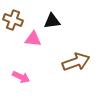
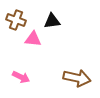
brown cross: moved 3 px right
brown arrow: moved 1 px right, 16 px down; rotated 32 degrees clockwise
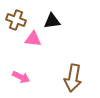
brown arrow: moved 4 px left; rotated 88 degrees clockwise
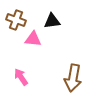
pink arrow: rotated 150 degrees counterclockwise
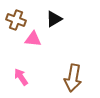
black triangle: moved 2 px right, 2 px up; rotated 24 degrees counterclockwise
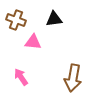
black triangle: rotated 24 degrees clockwise
pink triangle: moved 3 px down
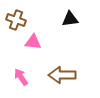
black triangle: moved 16 px right
brown arrow: moved 11 px left, 3 px up; rotated 80 degrees clockwise
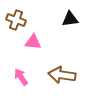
brown arrow: rotated 8 degrees clockwise
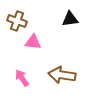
brown cross: moved 1 px right, 1 px down
pink arrow: moved 1 px right, 1 px down
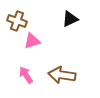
black triangle: rotated 18 degrees counterclockwise
pink triangle: moved 1 px left, 1 px up; rotated 24 degrees counterclockwise
pink arrow: moved 4 px right, 3 px up
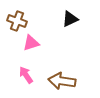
pink triangle: moved 1 px left, 2 px down
brown arrow: moved 6 px down
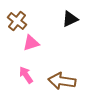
brown cross: rotated 18 degrees clockwise
